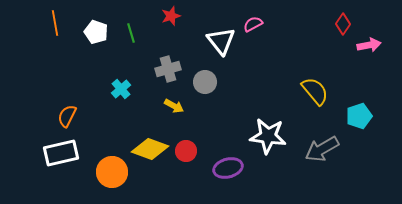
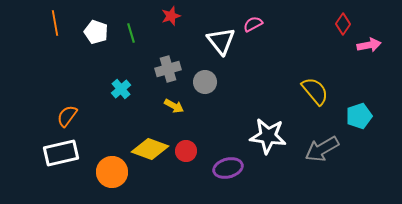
orange semicircle: rotated 10 degrees clockwise
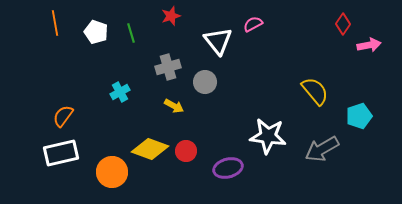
white triangle: moved 3 px left
gray cross: moved 2 px up
cyan cross: moved 1 px left, 3 px down; rotated 12 degrees clockwise
orange semicircle: moved 4 px left
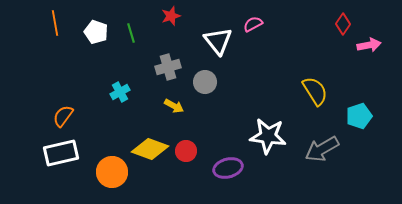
yellow semicircle: rotated 8 degrees clockwise
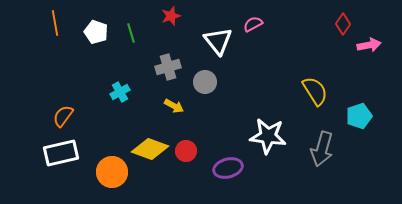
gray arrow: rotated 44 degrees counterclockwise
